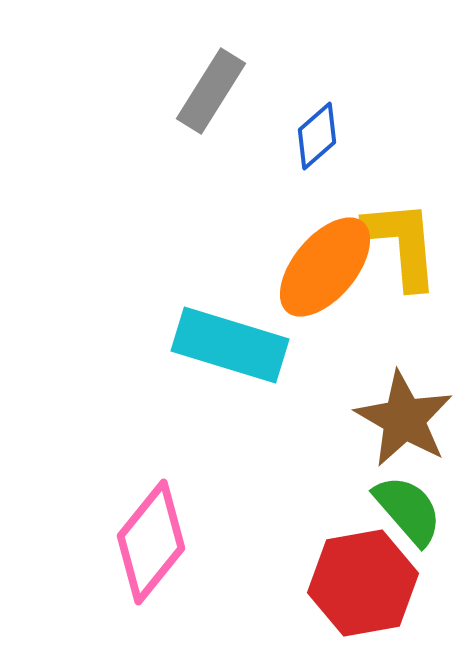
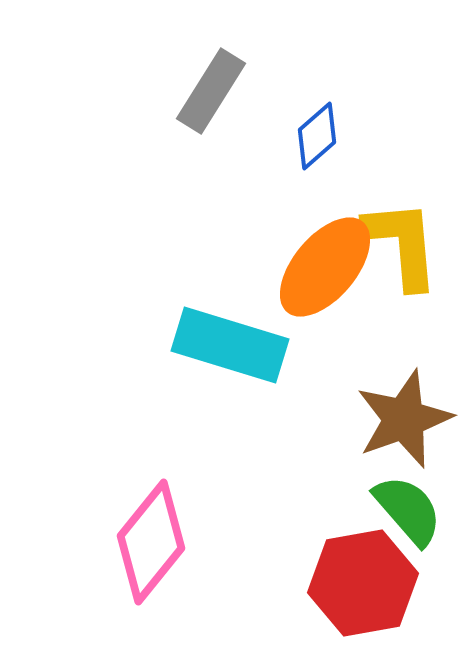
brown star: rotated 22 degrees clockwise
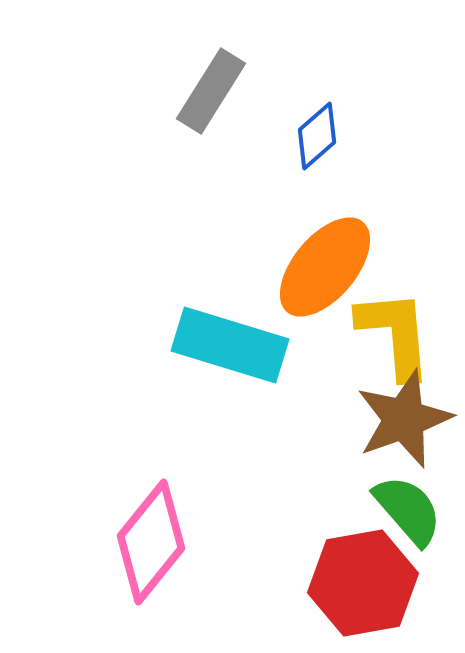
yellow L-shape: moved 7 px left, 90 px down
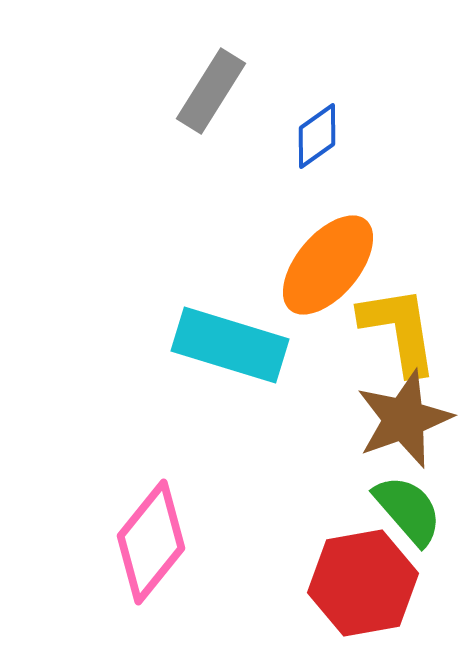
blue diamond: rotated 6 degrees clockwise
orange ellipse: moved 3 px right, 2 px up
yellow L-shape: moved 4 px right, 4 px up; rotated 4 degrees counterclockwise
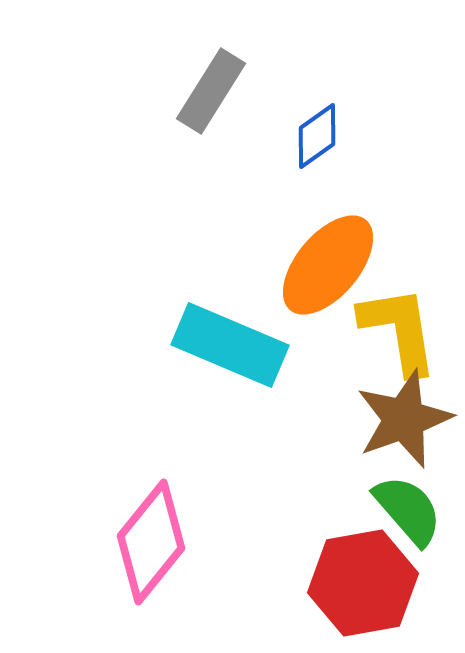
cyan rectangle: rotated 6 degrees clockwise
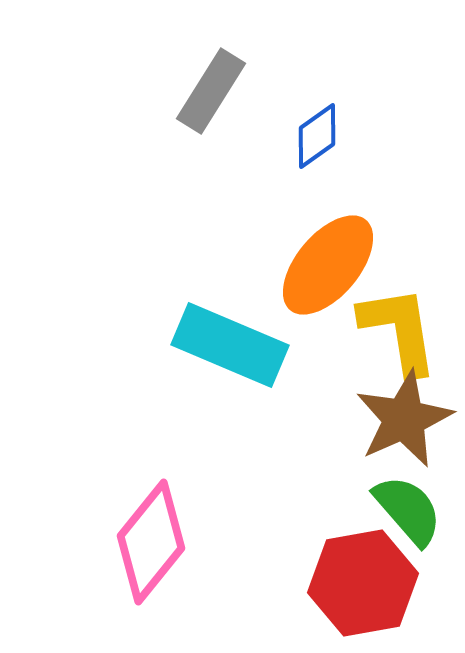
brown star: rotated 4 degrees counterclockwise
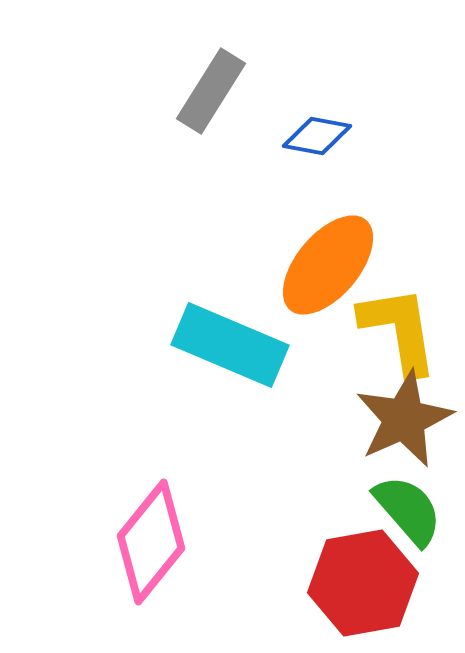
blue diamond: rotated 46 degrees clockwise
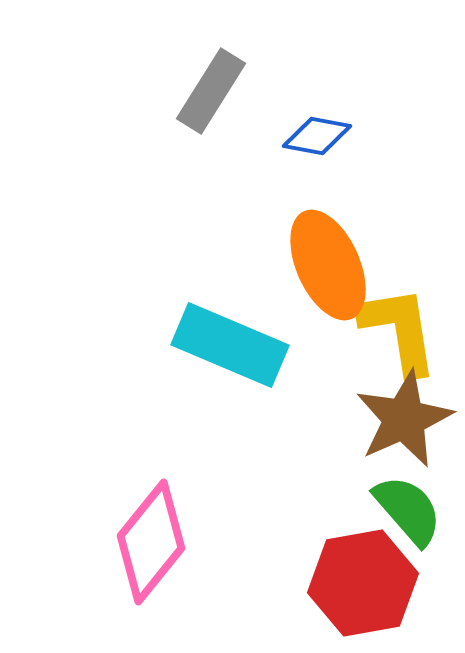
orange ellipse: rotated 64 degrees counterclockwise
